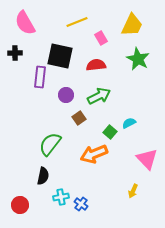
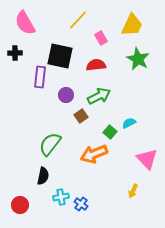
yellow line: moved 1 px right, 2 px up; rotated 25 degrees counterclockwise
brown square: moved 2 px right, 2 px up
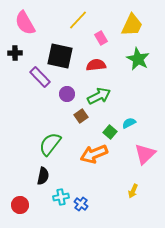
purple rectangle: rotated 50 degrees counterclockwise
purple circle: moved 1 px right, 1 px up
pink triangle: moved 2 px left, 5 px up; rotated 30 degrees clockwise
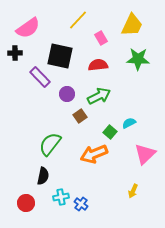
pink semicircle: moved 3 px right, 5 px down; rotated 95 degrees counterclockwise
green star: rotated 25 degrees counterclockwise
red semicircle: moved 2 px right
brown square: moved 1 px left
red circle: moved 6 px right, 2 px up
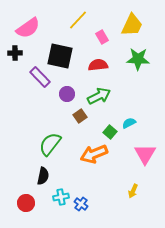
pink rectangle: moved 1 px right, 1 px up
pink triangle: rotated 15 degrees counterclockwise
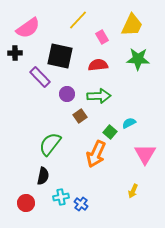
green arrow: rotated 25 degrees clockwise
orange arrow: moved 2 px right; rotated 44 degrees counterclockwise
